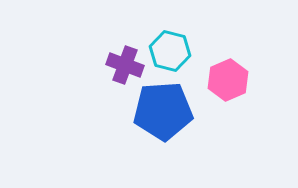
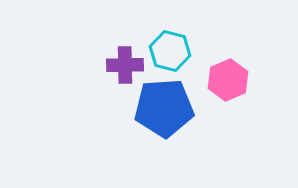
purple cross: rotated 21 degrees counterclockwise
blue pentagon: moved 1 px right, 3 px up
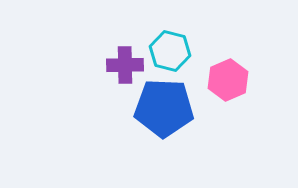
blue pentagon: rotated 6 degrees clockwise
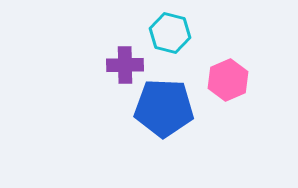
cyan hexagon: moved 18 px up
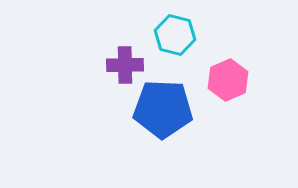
cyan hexagon: moved 5 px right, 2 px down
blue pentagon: moved 1 px left, 1 px down
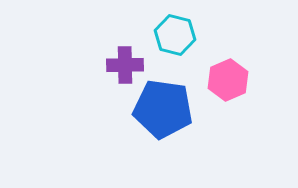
blue pentagon: rotated 6 degrees clockwise
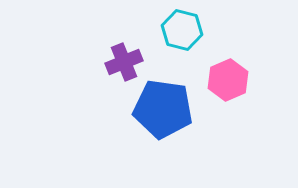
cyan hexagon: moved 7 px right, 5 px up
purple cross: moved 1 px left, 3 px up; rotated 21 degrees counterclockwise
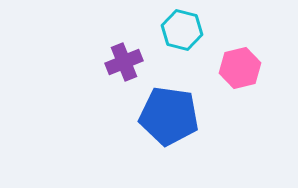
pink hexagon: moved 12 px right, 12 px up; rotated 9 degrees clockwise
blue pentagon: moved 6 px right, 7 px down
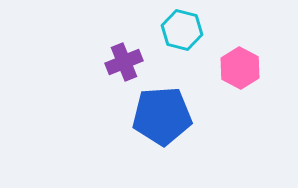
pink hexagon: rotated 18 degrees counterclockwise
blue pentagon: moved 7 px left; rotated 12 degrees counterclockwise
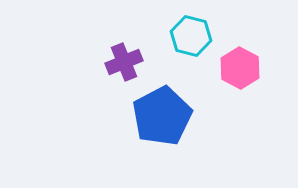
cyan hexagon: moved 9 px right, 6 px down
blue pentagon: rotated 24 degrees counterclockwise
